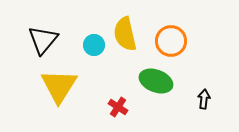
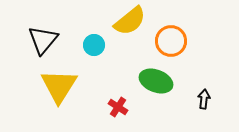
yellow semicircle: moved 5 px right, 13 px up; rotated 116 degrees counterclockwise
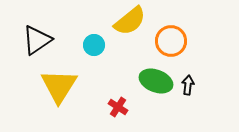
black triangle: moved 6 px left; rotated 16 degrees clockwise
black arrow: moved 16 px left, 14 px up
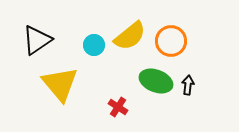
yellow semicircle: moved 15 px down
yellow triangle: moved 1 px right, 2 px up; rotated 12 degrees counterclockwise
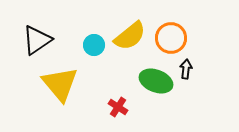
orange circle: moved 3 px up
black arrow: moved 2 px left, 16 px up
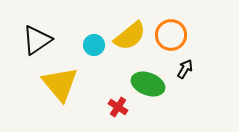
orange circle: moved 3 px up
black arrow: moved 1 px left; rotated 24 degrees clockwise
green ellipse: moved 8 px left, 3 px down
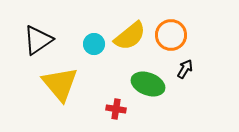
black triangle: moved 1 px right
cyan circle: moved 1 px up
red cross: moved 2 px left, 2 px down; rotated 24 degrees counterclockwise
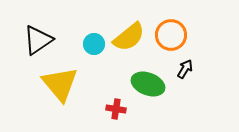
yellow semicircle: moved 1 px left, 1 px down
